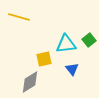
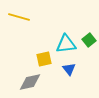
blue triangle: moved 3 px left
gray diamond: rotated 20 degrees clockwise
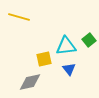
cyan triangle: moved 2 px down
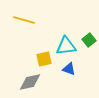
yellow line: moved 5 px right, 3 px down
blue triangle: rotated 32 degrees counterclockwise
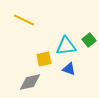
yellow line: rotated 10 degrees clockwise
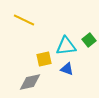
blue triangle: moved 2 px left
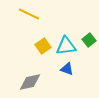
yellow line: moved 5 px right, 6 px up
yellow square: moved 1 px left, 13 px up; rotated 21 degrees counterclockwise
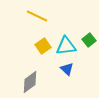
yellow line: moved 8 px right, 2 px down
blue triangle: rotated 24 degrees clockwise
gray diamond: rotated 25 degrees counterclockwise
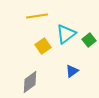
yellow line: rotated 35 degrees counterclockwise
cyan triangle: moved 12 px up; rotated 30 degrees counterclockwise
blue triangle: moved 5 px right, 2 px down; rotated 40 degrees clockwise
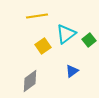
gray diamond: moved 1 px up
